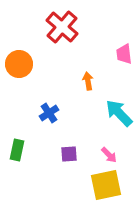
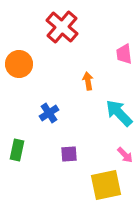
pink arrow: moved 16 px right
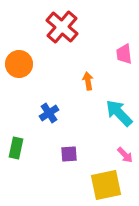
green rectangle: moved 1 px left, 2 px up
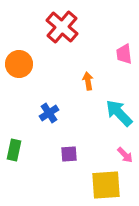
green rectangle: moved 2 px left, 2 px down
yellow square: rotated 8 degrees clockwise
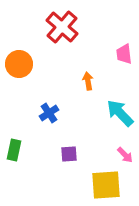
cyan arrow: moved 1 px right
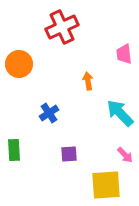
red cross: rotated 24 degrees clockwise
green rectangle: rotated 15 degrees counterclockwise
